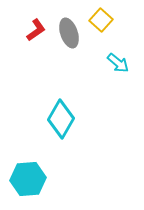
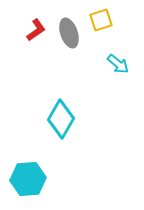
yellow square: rotated 30 degrees clockwise
cyan arrow: moved 1 px down
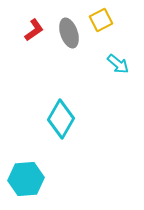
yellow square: rotated 10 degrees counterclockwise
red L-shape: moved 2 px left
cyan hexagon: moved 2 px left
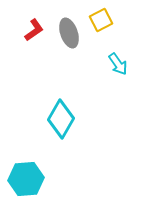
cyan arrow: rotated 15 degrees clockwise
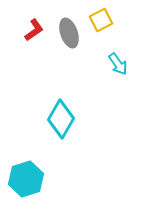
cyan hexagon: rotated 12 degrees counterclockwise
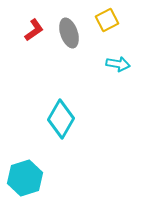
yellow square: moved 6 px right
cyan arrow: rotated 45 degrees counterclockwise
cyan hexagon: moved 1 px left, 1 px up
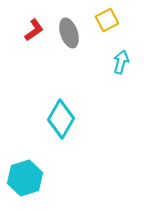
cyan arrow: moved 3 px right, 2 px up; rotated 85 degrees counterclockwise
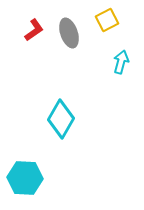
cyan hexagon: rotated 20 degrees clockwise
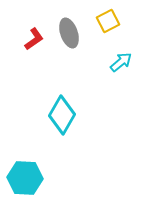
yellow square: moved 1 px right, 1 px down
red L-shape: moved 9 px down
cyan arrow: rotated 35 degrees clockwise
cyan diamond: moved 1 px right, 4 px up
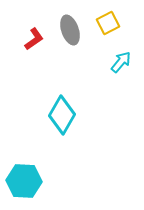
yellow square: moved 2 px down
gray ellipse: moved 1 px right, 3 px up
cyan arrow: rotated 10 degrees counterclockwise
cyan hexagon: moved 1 px left, 3 px down
